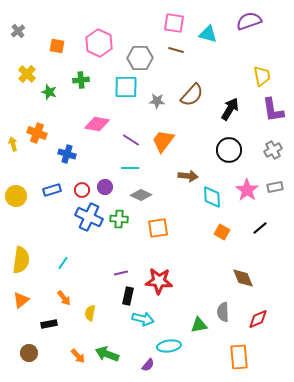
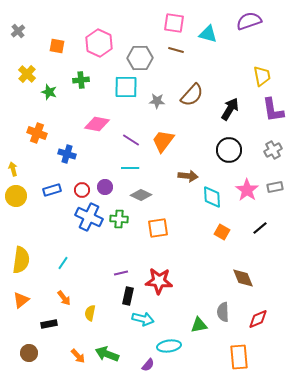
yellow arrow at (13, 144): moved 25 px down
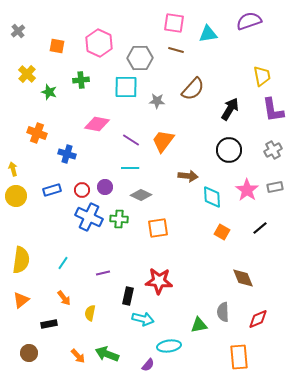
cyan triangle at (208, 34): rotated 24 degrees counterclockwise
brown semicircle at (192, 95): moved 1 px right, 6 px up
purple line at (121, 273): moved 18 px left
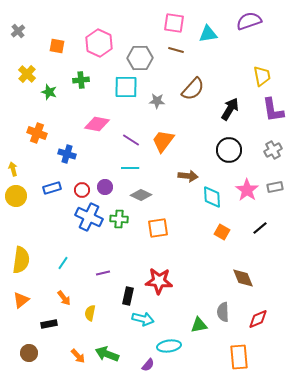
blue rectangle at (52, 190): moved 2 px up
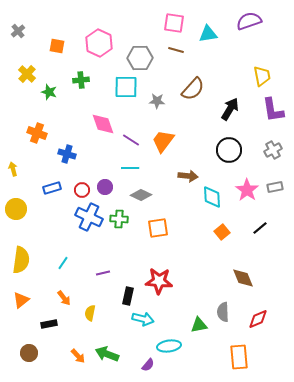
pink diamond at (97, 124): moved 6 px right; rotated 60 degrees clockwise
yellow circle at (16, 196): moved 13 px down
orange square at (222, 232): rotated 21 degrees clockwise
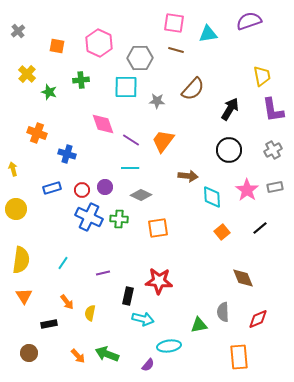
orange arrow at (64, 298): moved 3 px right, 4 px down
orange triangle at (21, 300): moved 3 px right, 4 px up; rotated 24 degrees counterclockwise
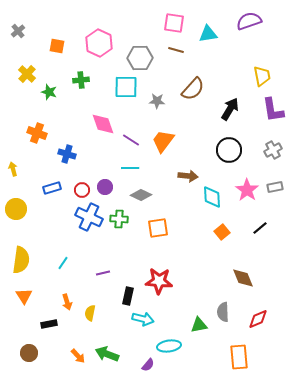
orange arrow at (67, 302): rotated 21 degrees clockwise
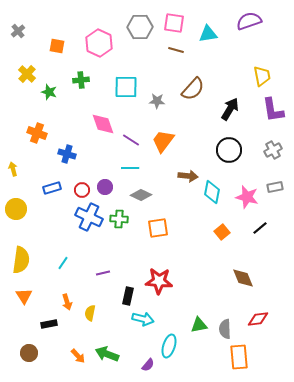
gray hexagon at (140, 58): moved 31 px up
pink star at (247, 190): moved 7 px down; rotated 20 degrees counterclockwise
cyan diamond at (212, 197): moved 5 px up; rotated 15 degrees clockwise
gray semicircle at (223, 312): moved 2 px right, 17 px down
red diamond at (258, 319): rotated 15 degrees clockwise
cyan ellipse at (169, 346): rotated 65 degrees counterclockwise
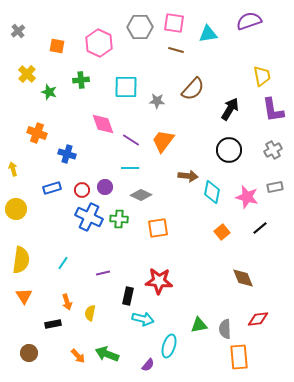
black rectangle at (49, 324): moved 4 px right
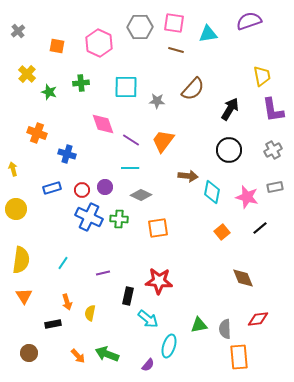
green cross at (81, 80): moved 3 px down
cyan arrow at (143, 319): moved 5 px right; rotated 25 degrees clockwise
